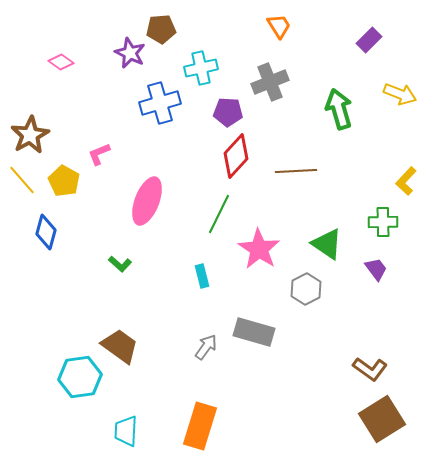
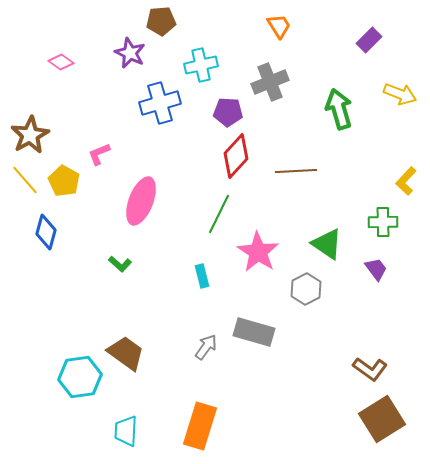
brown pentagon: moved 8 px up
cyan cross: moved 3 px up
yellow line: moved 3 px right
pink ellipse: moved 6 px left
pink star: moved 1 px left, 3 px down
brown trapezoid: moved 6 px right, 7 px down
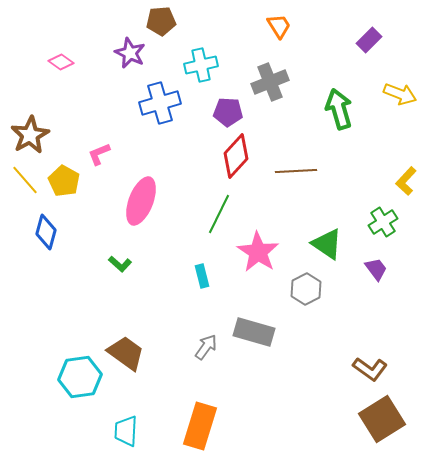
green cross: rotated 32 degrees counterclockwise
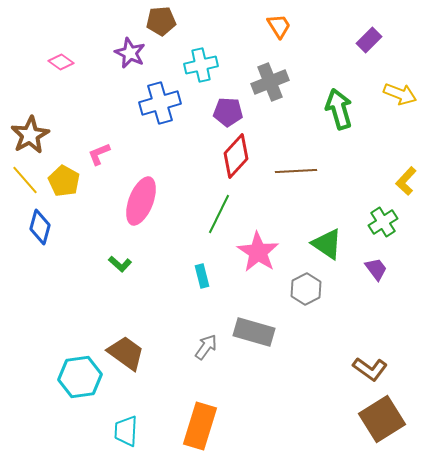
blue diamond: moved 6 px left, 5 px up
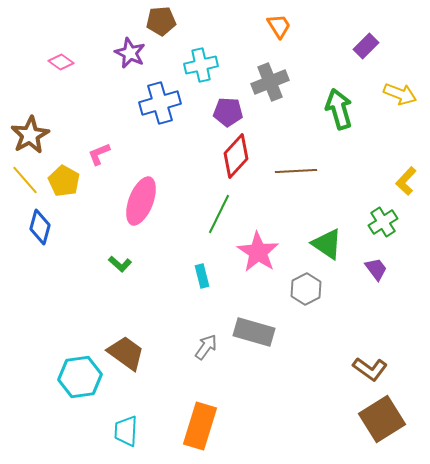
purple rectangle: moved 3 px left, 6 px down
